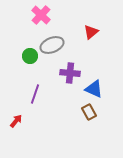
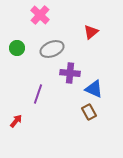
pink cross: moved 1 px left
gray ellipse: moved 4 px down
green circle: moved 13 px left, 8 px up
purple line: moved 3 px right
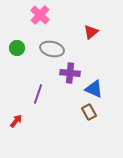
gray ellipse: rotated 35 degrees clockwise
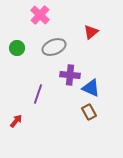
gray ellipse: moved 2 px right, 2 px up; rotated 35 degrees counterclockwise
purple cross: moved 2 px down
blue triangle: moved 3 px left, 1 px up
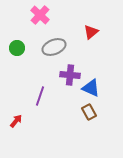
purple line: moved 2 px right, 2 px down
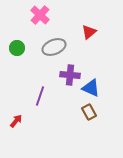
red triangle: moved 2 px left
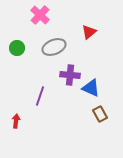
brown rectangle: moved 11 px right, 2 px down
red arrow: rotated 32 degrees counterclockwise
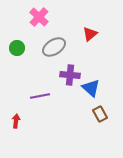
pink cross: moved 1 px left, 2 px down
red triangle: moved 1 px right, 2 px down
gray ellipse: rotated 10 degrees counterclockwise
blue triangle: rotated 18 degrees clockwise
purple line: rotated 60 degrees clockwise
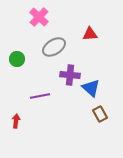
red triangle: rotated 35 degrees clockwise
green circle: moved 11 px down
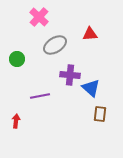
gray ellipse: moved 1 px right, 2 px up
brown rectangle: rotated 35 degrees clockwise
